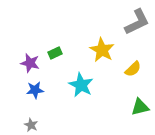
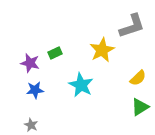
gray L-shape: moved 5 px left, 4 px down; rotated 8 degrees clockwise
yellow star: rotated 15 degrees clockwise
yellow semicircle: moved 5 px right, 9 px down
green triangle: rotated 18 degrees counterclockwise
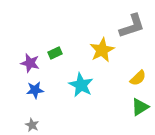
gray star: moved 1 px right
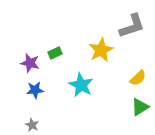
yellow star: moved 1 px left
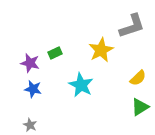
blue star: moved 2 px left, 1 px up; rotated 18 degrees clockwise
gray star: moved 2 px left
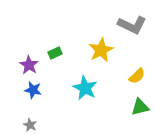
gray L-shape: moved 1 px up; rotated 44 degrees clockwise
purple star: moved 1 px left, 2 px down; rotated 18 degrees clockwise
yellow semicircle: moved 1 px left, 2 px up
cyan star: moved 4 px right, 3 px down
blue star: moved 1 px down
green triangle: rotated 18 degrees clockwise
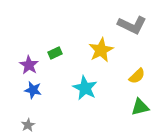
gray star: moved 2 px left; rotated 16 degrees clockwise
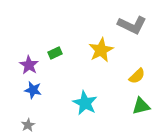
cyan star: moved 15 px down
green triangle: moved 1 px right, 1 px up
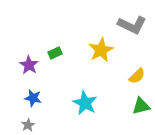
blue star: moved 8 px down
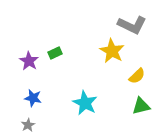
yellow star: moved 11 px right, 1 px down; rotated 15 degrees counterclockwise
purple star: moved 4 px up
